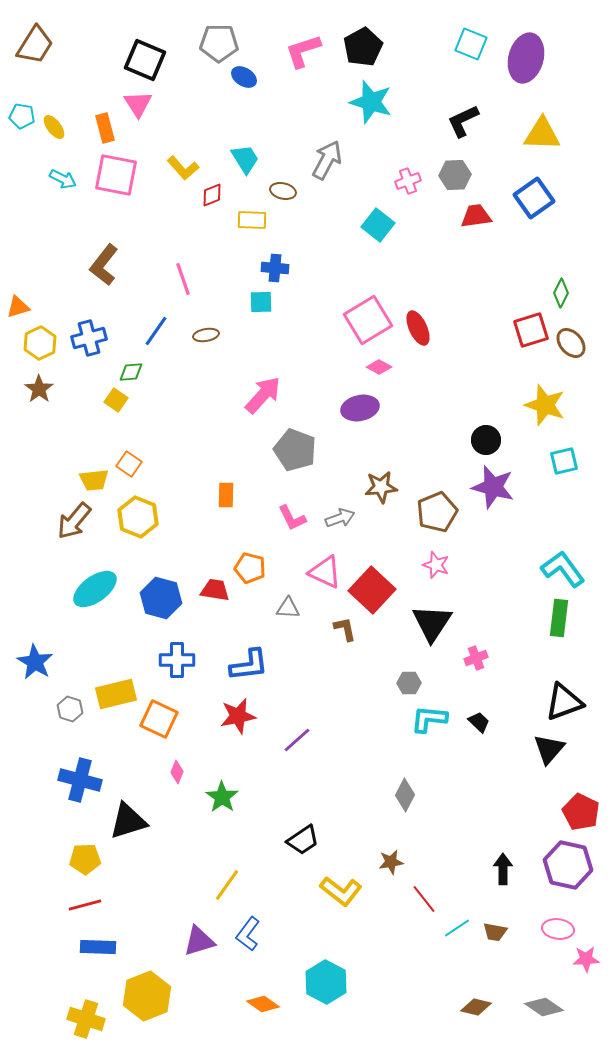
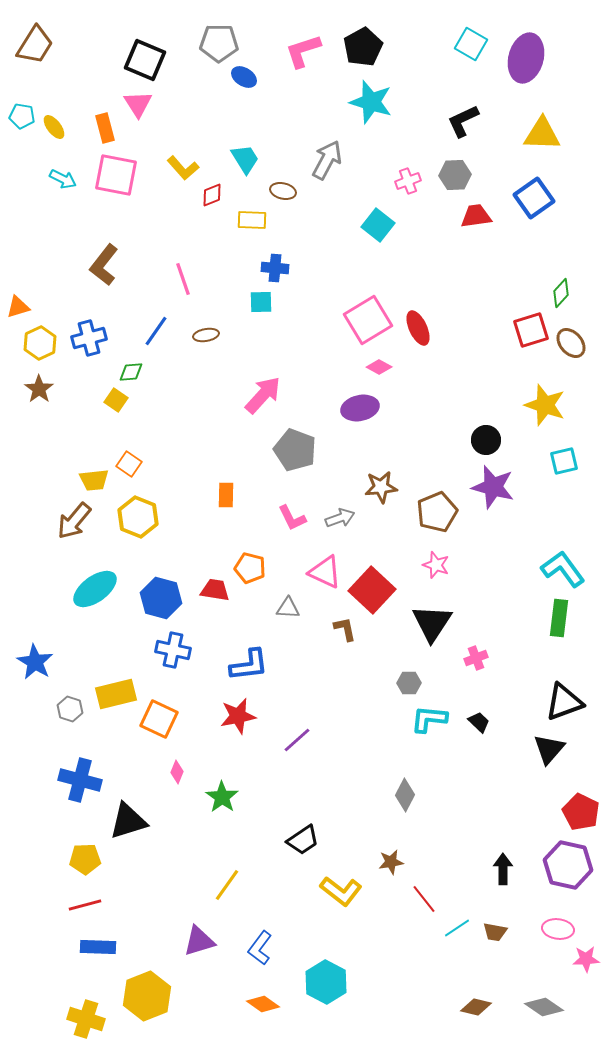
cyan square at (471, 44): rotated 8 degrees clockwise
green diamond at (561, 293): rotated 16 degrees clockwise
blue cross at (177, 660): moved 4 px left, 10 px up; rotated 12 degrees clockwise
blue L-shape at (248, 934): moved 12 px right, 14 px down
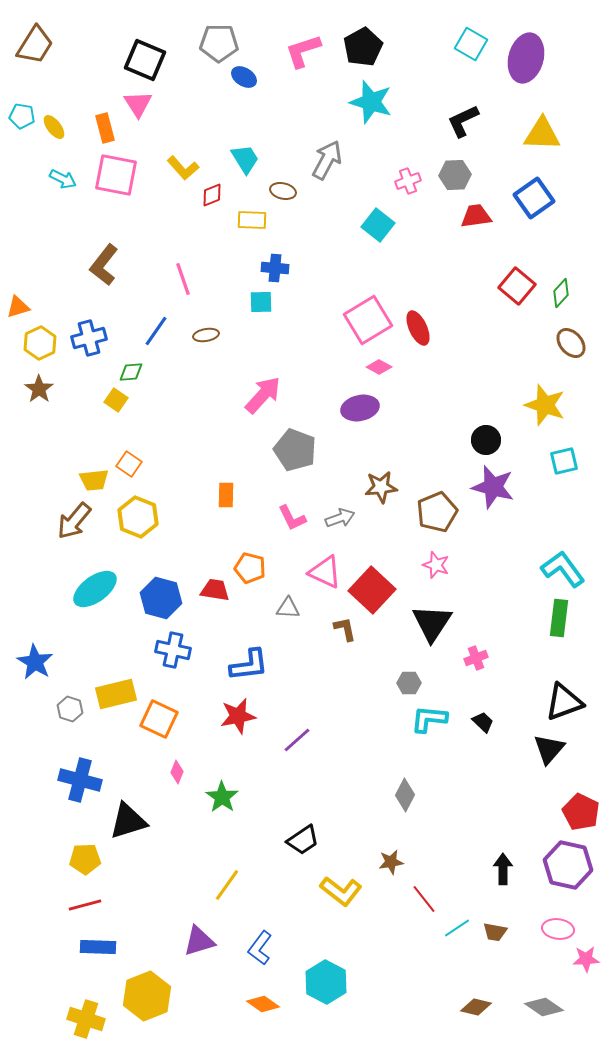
red square at (531, 330): moved 14 px left, 44 px up; rotated 33 degrees counterclockwise
black trapezoid at (479, 722): moved 4 px right
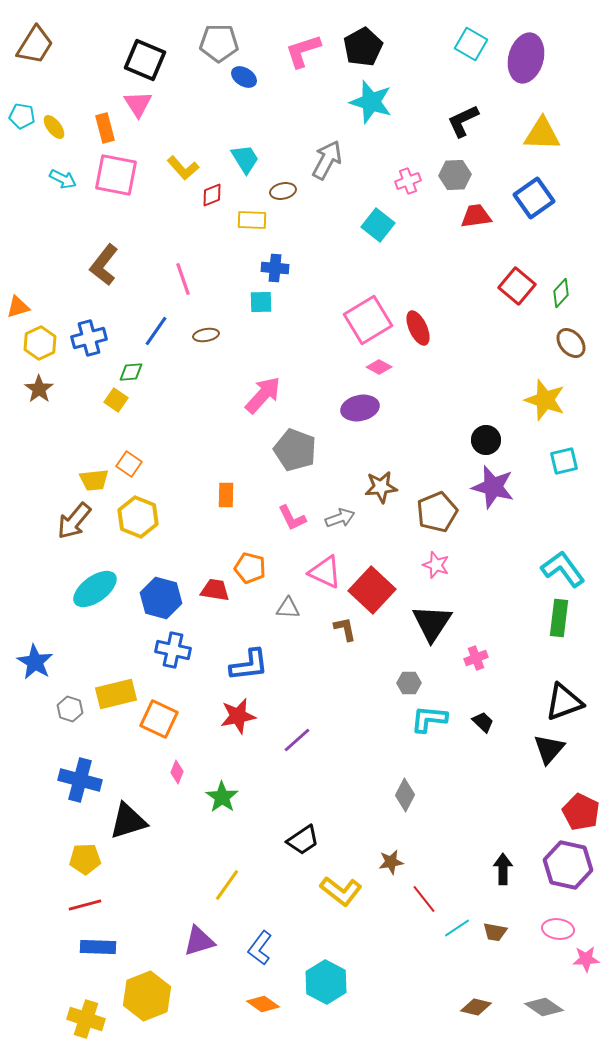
brown ellipse at (283, 191): rotated 25 degrees counterclockwise
yellow star at (545, 405): moved 5 px up
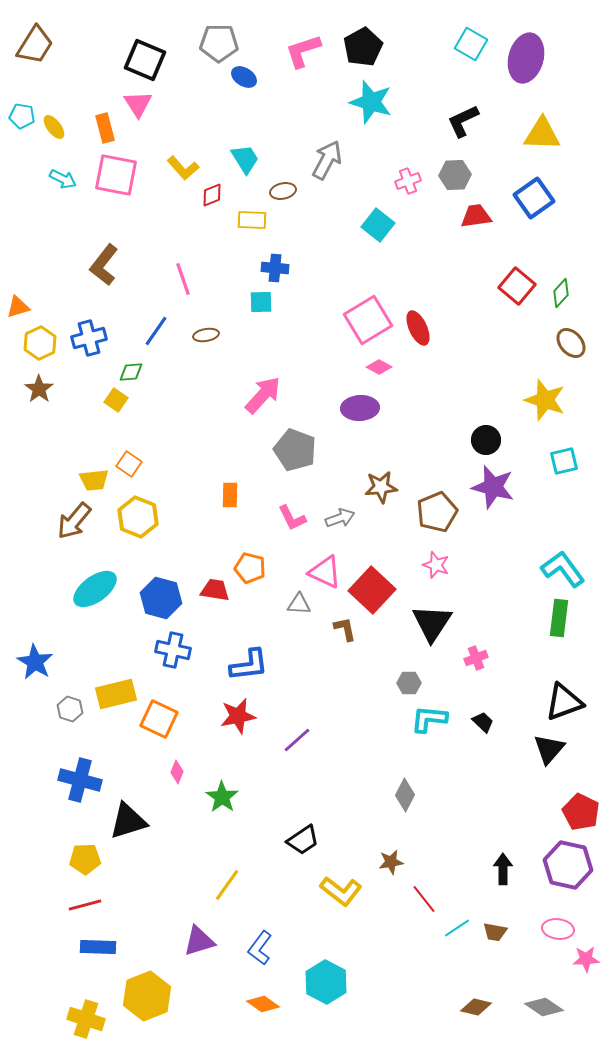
purple ellipse at (360, 408): rotated 9 degrees clockwise
orange rectangle at (226, 495): moved 4 px right
gray triangle at (288, 608): moved 11 px right, 4 px up
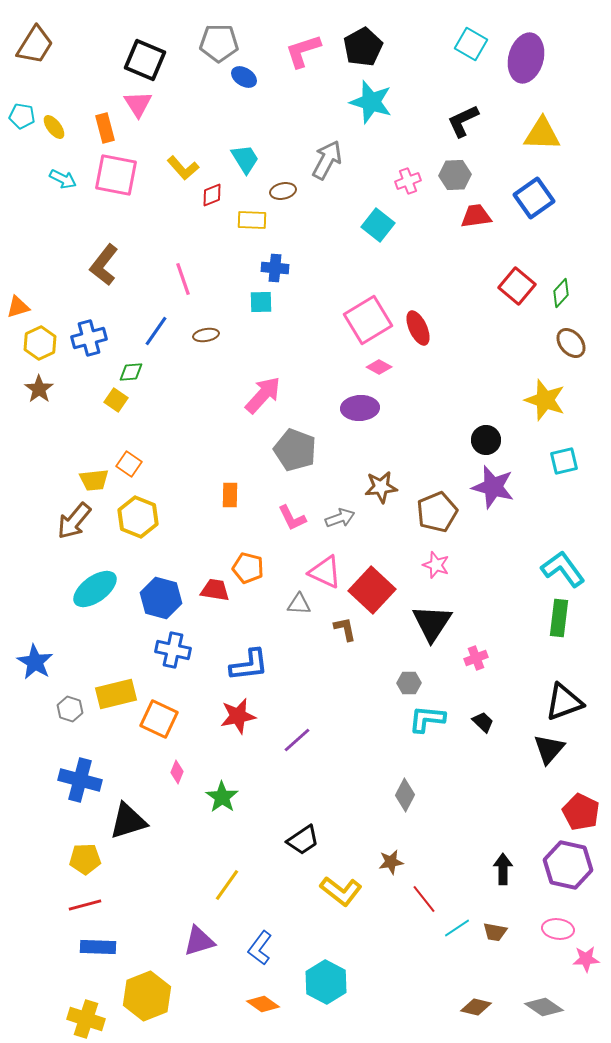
orange pentagon at (250, 568): moved 2 px left
cyan L-shape at (429, 719): moved 2 px left
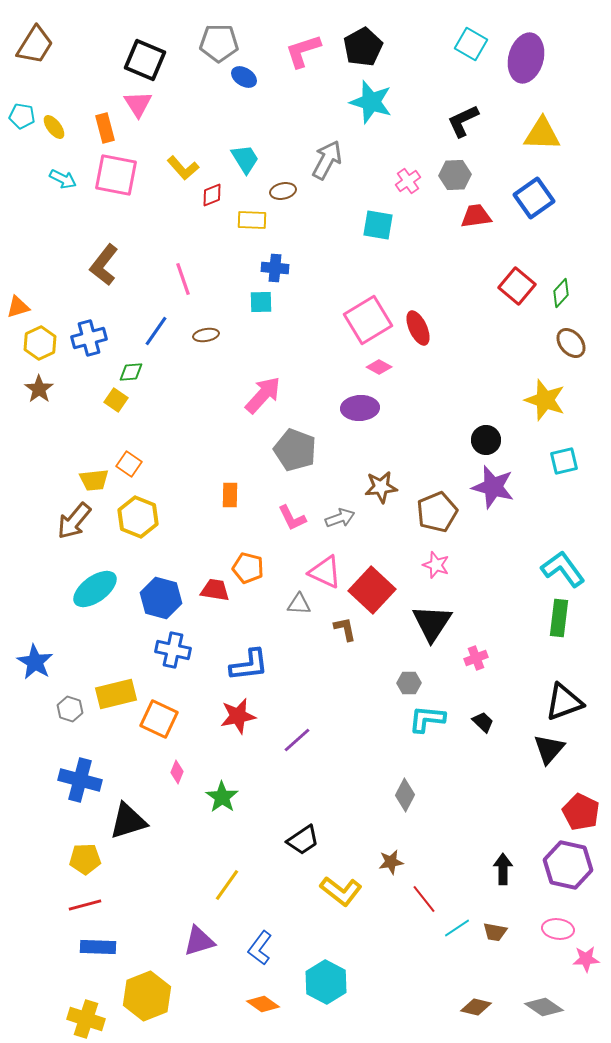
pink cross at (408, 181): rotated 15 degrees counterclockwise
cyan square at (378, 225): rotated 28 degrees counterclockwise
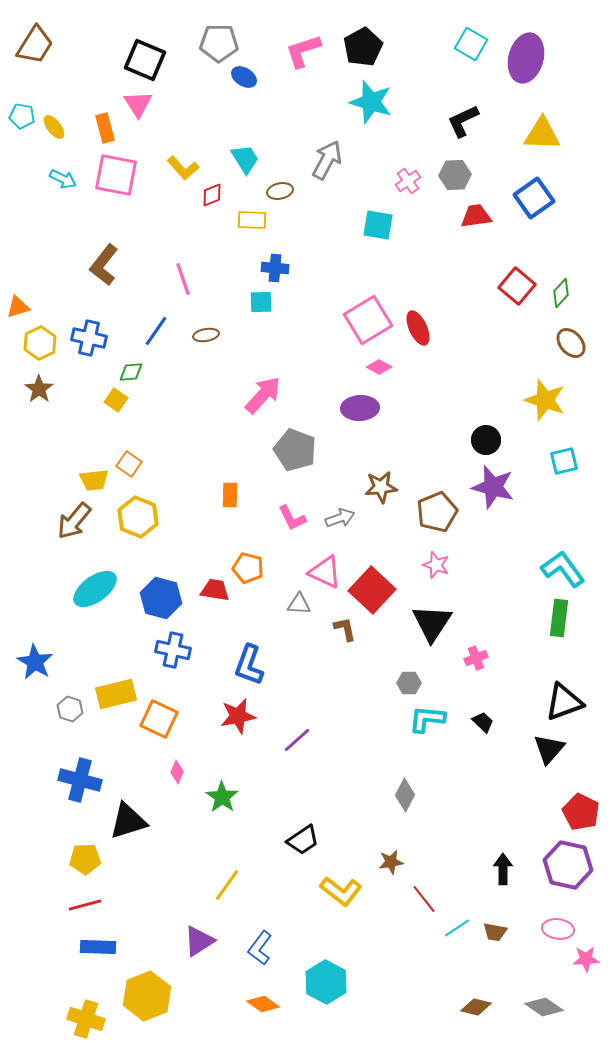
brown ellipse at (283, 191): moved 3 px left
blue cross at (89, 338): rotated 28 degrees clockwise
blue L-shape at (249, 665): rotated 117 degrees clockwise
purple triangle at (199, 941): rotated 16 degrees counterclockwise
